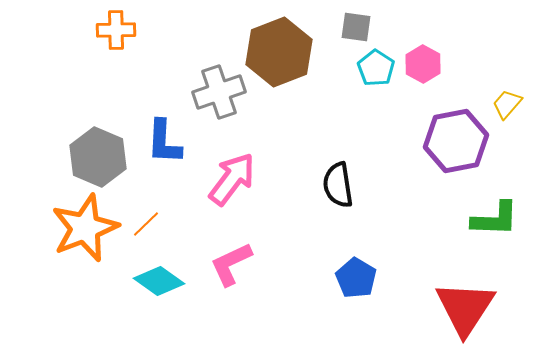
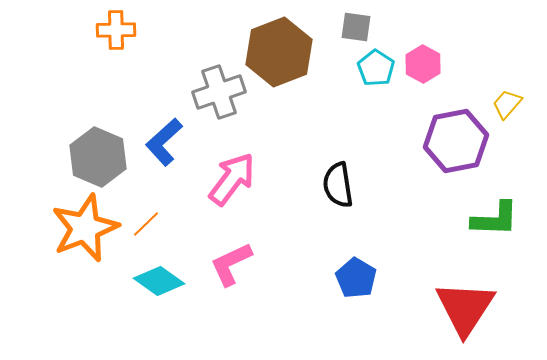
blue L-shape: rotated 45 degrees clockwise
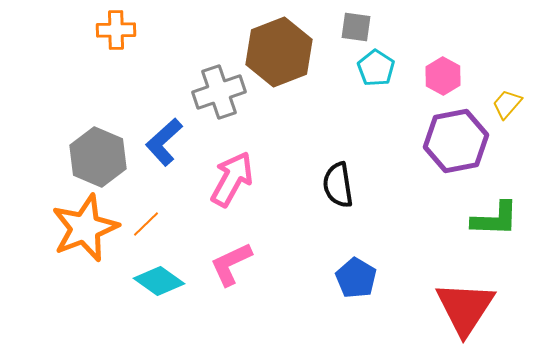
pink hexagon: moved 20 px right, 12 px down
pink arrow: rotated 8 degrees counterclockwise
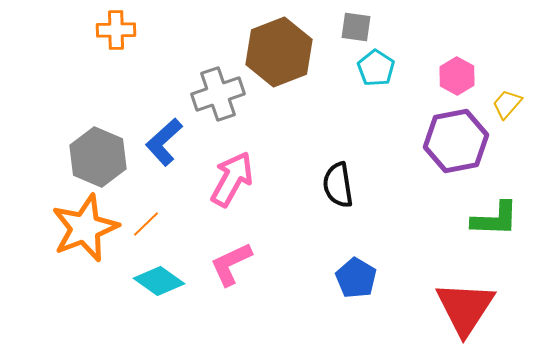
pink hexagon: moved 14 px right
gray cross: moved 1 px left, 2 px down
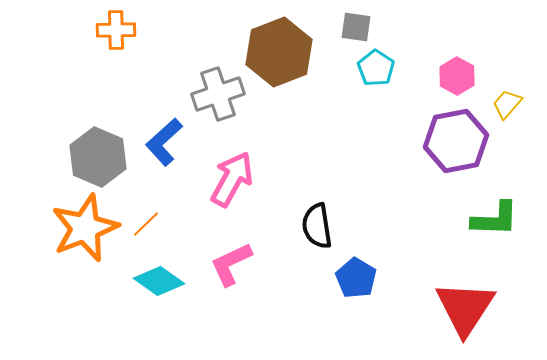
black semicircle: moved 21 px left, 41 px down
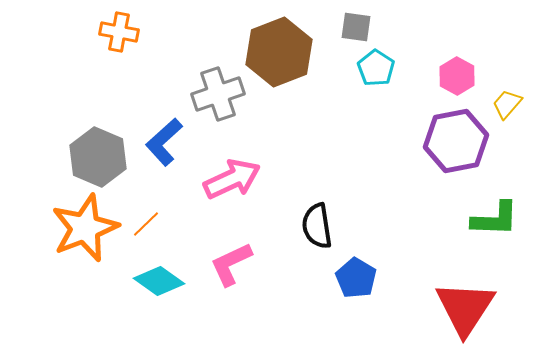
orange cross: moved 3 px right, 2 px down; rotated 12 degrees clockwise
pink arrow: rotated 36 degrees clockwise
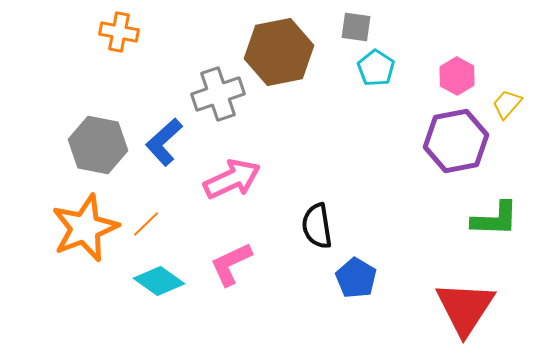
brown hexagon: rotated 10 degrees clockwise
gray hexagon: moved 12 px up; rotated 12 degrees counterclockwise
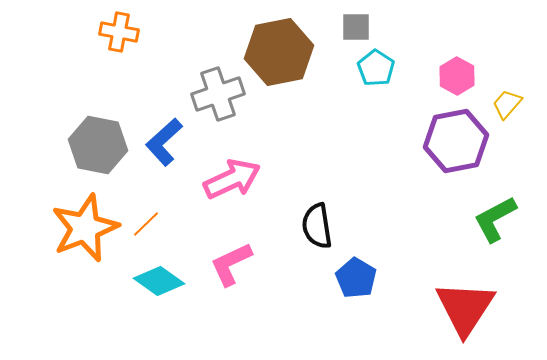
gray square: rotated 8 degrees counterclockwise
green L-shape: rotated 150 degrees clockwise
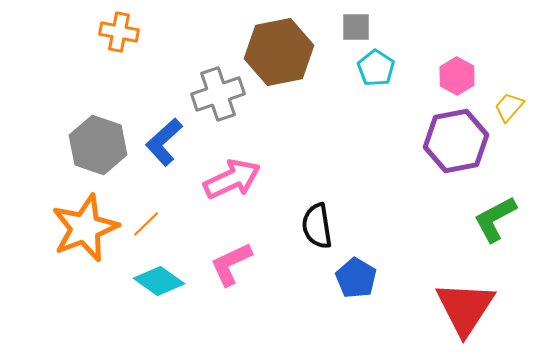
yellow trapezoid: moved 2 px right, 3 px down
gray hexagon: rotated 8 degrees clockwise
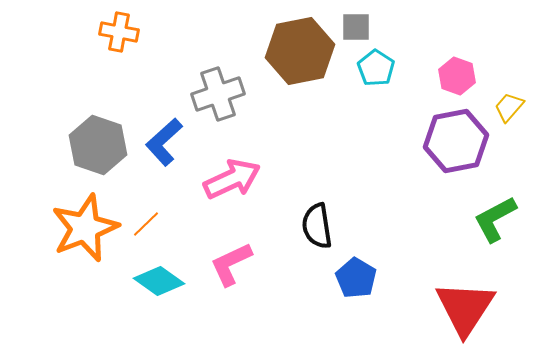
brown hexagon: moved 21 px right, 1 px up
pink hexagon: rotated 9 degrees counterclockwise
